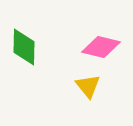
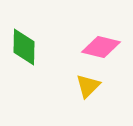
yellow triangle: rotated 24 degrees clockwise
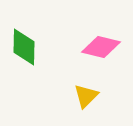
yellow triangle: moved 2 px left, 10 px down
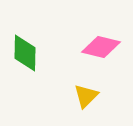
green diamond: moved 1 px right, 6 px down
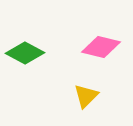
green diamond: rotated 63 degrees counterclockwise
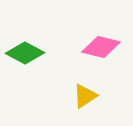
yellow triangle: moved 1 px left; rotated 12 degrees clockwise
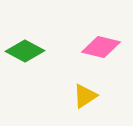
green diamond: moved 2 px up
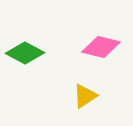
green diamond: moved 2 px down
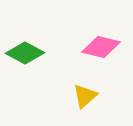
yellow triangle: rotated 8 degrees counterclockwise
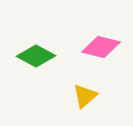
green diamond: moved 11 px right, 3 px down
